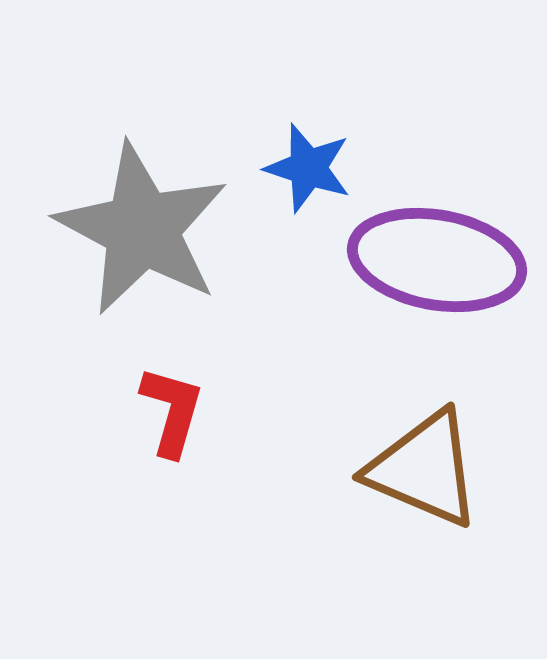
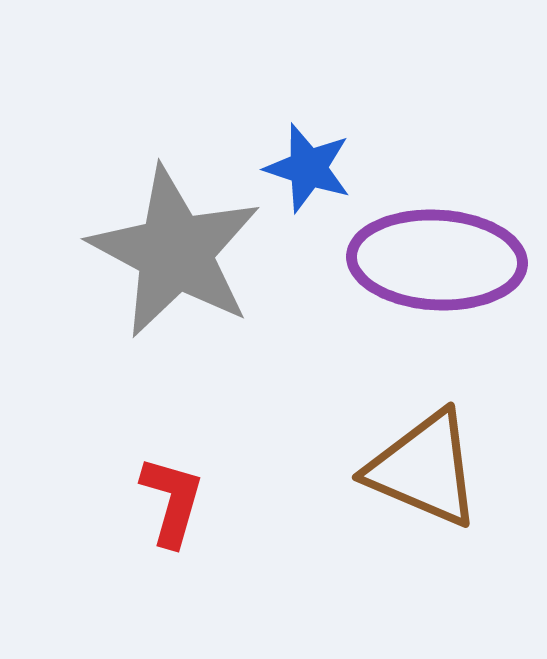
gray star: moved 33 px right, 23 px down
purple ellipse: rotated 7 degrees counterclockwise
red L-shape: moved 90 px down
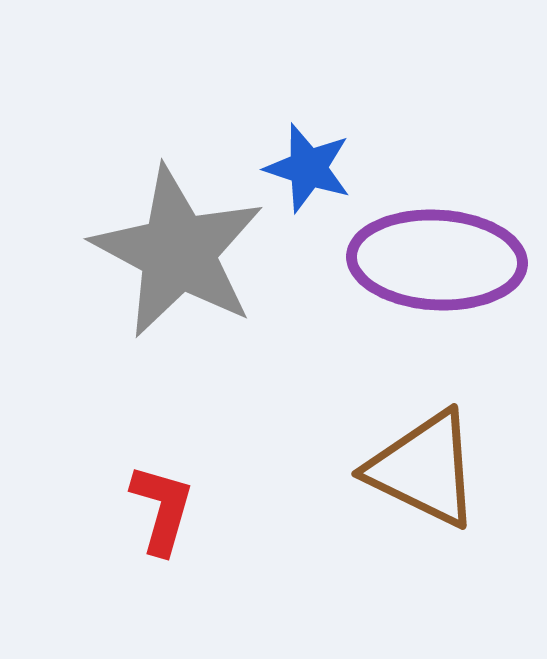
gray star: moved 3 px right
brown triangle: rotated 3 degrees clockwise
red L-shape: moved 10 px left, 8 px down
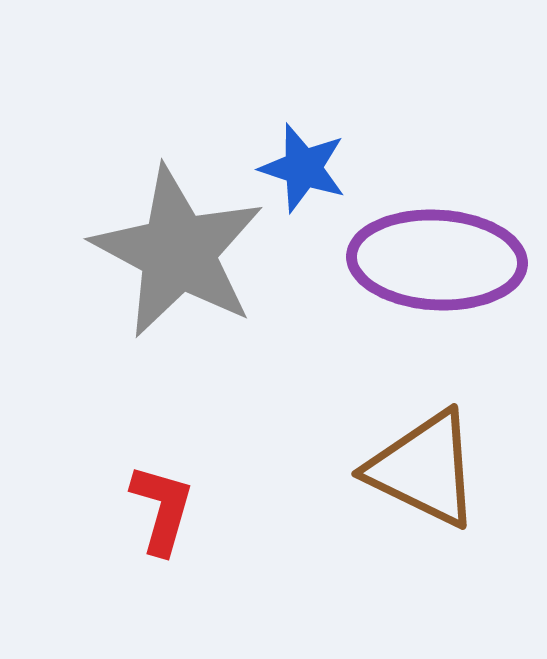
blue star: moved 5 px left
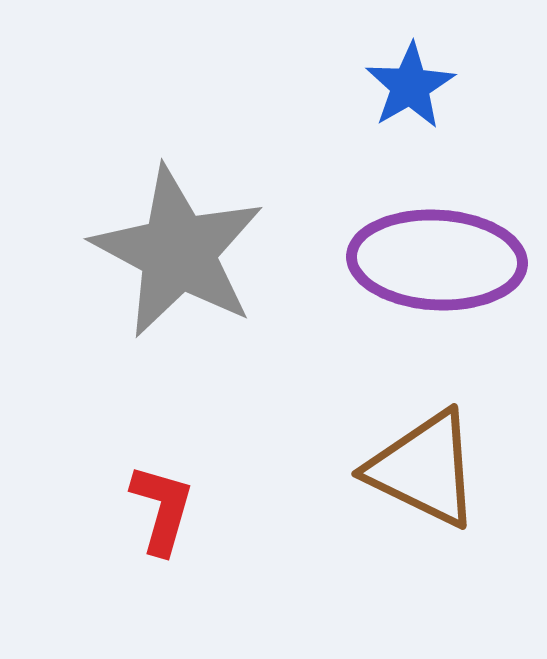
blue star: moved 107 px right, 82 px up; rotated 24 degrees clockwise
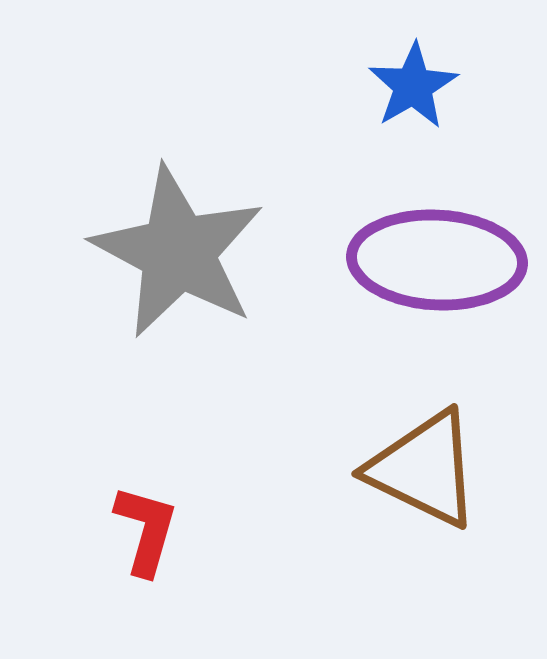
blue star: moved 3 px right
red L-shape: moved 16 px left, 21 px down
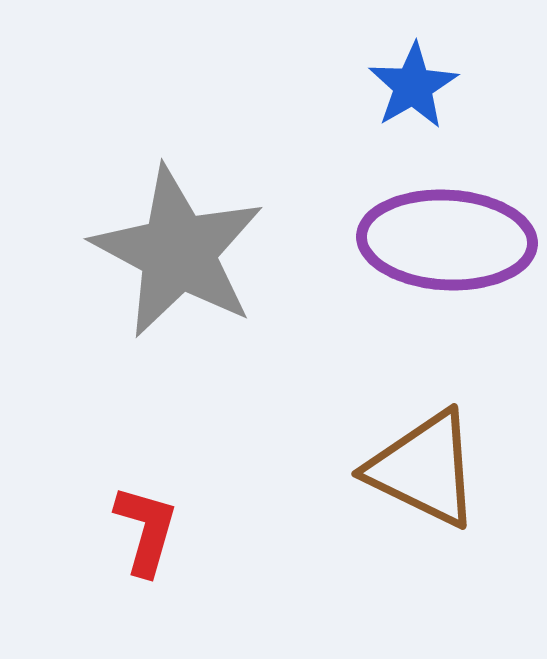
purple ellipse: moved 10 px right, 20 px up
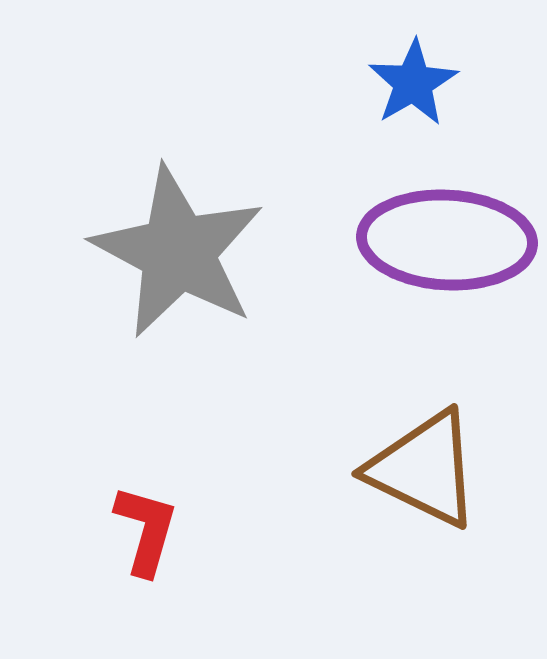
blue star: moved 3 px up
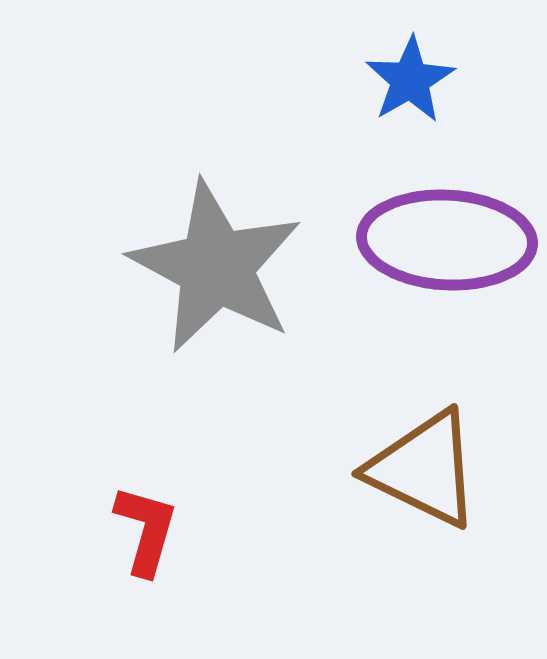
blue star: moved 3 px left, 3 px up
gray star: moved 38 px right, 15 px down
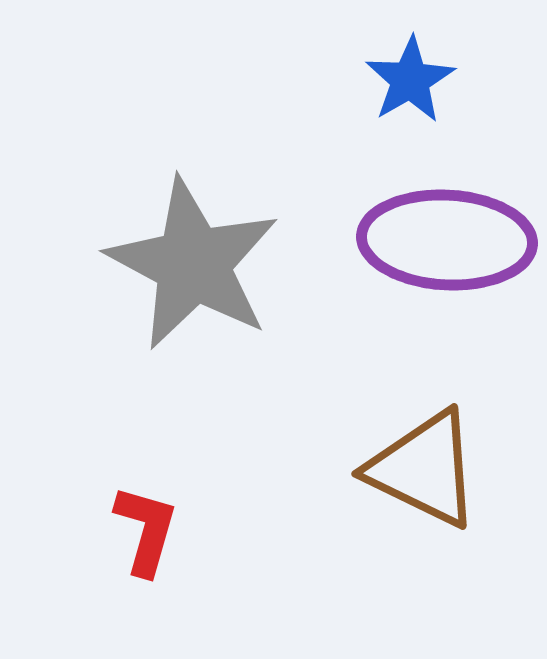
gray star: moved 23 px left, 3 px up
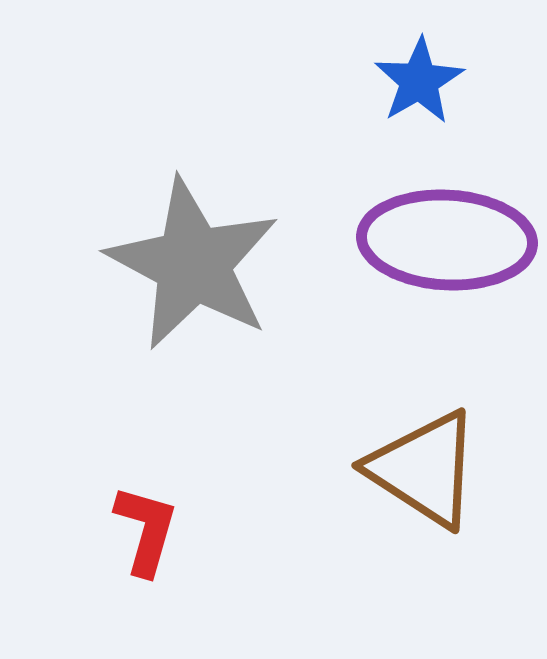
blue star: moved 9 px right, 1 px down
brown triangle: rotated 7 degrees clockwise
